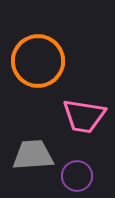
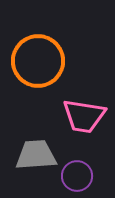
gray trapezoid: moved 3 px right
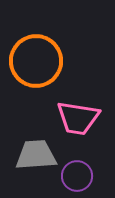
orange circle: moved 2 px left
pink trapezoid: moved 6 px left, 2 px down
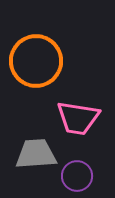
gray trapezoid: moved 1 px up
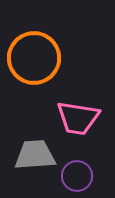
orange circle: moved 2 px left, 3 px up
gray trapezoid: moved 1 px left, 1 px down
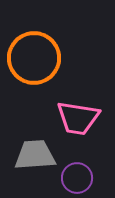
purple circle: moved 2 px down
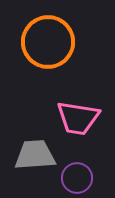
orange circle: moved 14 px right, 16 px up
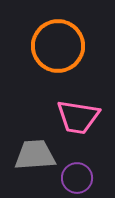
orange circle: moved 10 px right, 4 px down
pink trapezoid: moved 1 px up
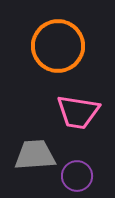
pink trapezoid: moved 5 px up
purple circle: moved 2 px up
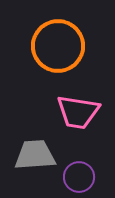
purple circle: moved 2 px right, 1 px down
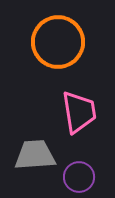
orange circle: moved 4 px up
pink trapezoid: moved 1 px right; rotated 108 degrees counterclockwise
